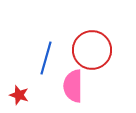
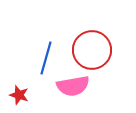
pink semicircle: rotated 100 degrees counterclockwise
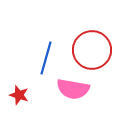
pink semicircle: moved 3 px down; rotated 20 degrees clockwise
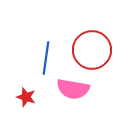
blue line: rotated 8 degrees counterclockwise
red star: moved 7 px right, 2 px down
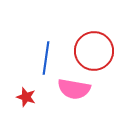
red circle: moved 2 px right, 1 px down
pink semicircle: moved 1 px right
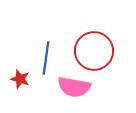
pink semicircle: moved 2 px up
red star: moved 6 px left, 18 px up
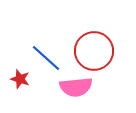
blue line: rotated 56 degrees counterclockwise
pink semicircle: moved 2 px right; rotated 16 degrees counterclockwise
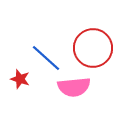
red circle: moved 1 px left, 3 px up
pink semicircle: moved 2 px left
